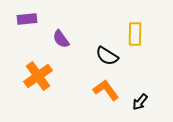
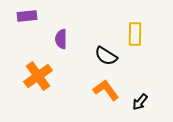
purple rectangle: moved 3 px up
purple semicircle: rotated 36 degrees clockwise
black semicircle: moved 1 px left
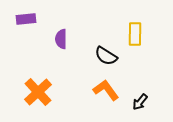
purple rectangle: moved 1 px left, 3 px down
orange cross: moved 16 px down; rotated 8 degrees counterclockwise
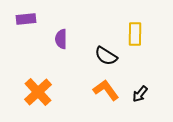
black arrow: moved 8 px up
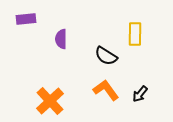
orange cross: moved 12 px right, 9 px down
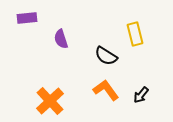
purple rectangle: moved 1 px right, 1 px up
yellow rectangle: rotated 15 degrees counterclockwise
purple semicircle: rotated 18 degrees counterclockwise
black arrow: moved 1 px right, 1 px down
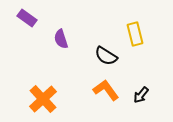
purple rectangle: rotated 42 degrees clockwise
orange cross: moved 7 px left, 2 px up
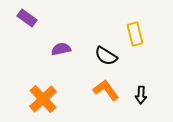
purple semicircle: moved 10 px down; rotated 96 degrees clockwise
black arrow: rotated 36 degrees counterclockwise
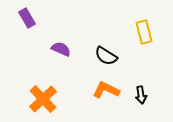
purple rectangle: rotated 24 degrees clockwise
yellow rectangle: moved 9 px right, 2 px up
purple semicircle: rotated 36 degrees clockwise
orange L-shape: rotated 28 degrees counterclockwise
black arrow: rotated 12 degrees counterclockwise
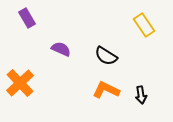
yellow rectangle: moved 7 px up; rotated 20 degrees counterclockwise
orange cross: moved 23 px left, 16 px up
